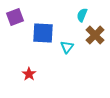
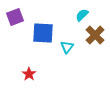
cyan semicircle: rotated 24 degrees clockwise
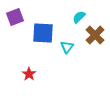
cyan semicircle: moved 3 px left, 2 px down
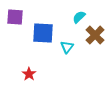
purple square: rotated 24 degrees clockwise
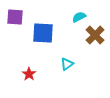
cyan semicircle: rotated 16 degrees clockwise
cyan triangle: moved 17 px down; rotated 16 degrees clockwise
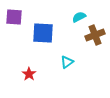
purple square: moved 1 px left
brown cross: rotated 24 degrees clockwise
cyan triangle: moved 2 px up
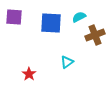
blue square: moved 8 px right, 10 px up
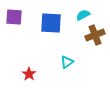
cyan semicircle: moved 4 px right, 2 px up
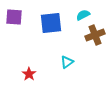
blue square: rotated 10 degrees counterclockwise
